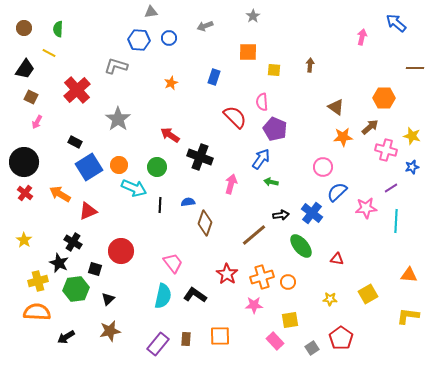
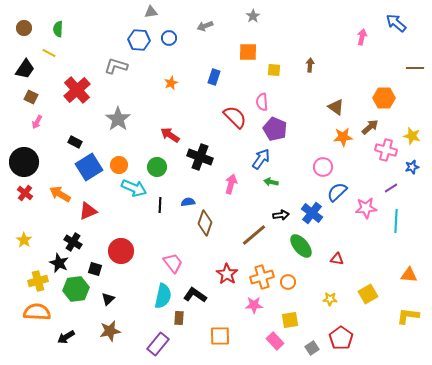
brown rectangle at (186, 339): moved 7 px left, 21 px up
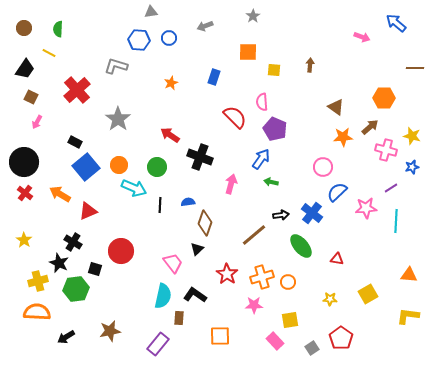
pink arrow at (362, 37): rotated 98 degrees clockwise
blue square at (89, 167): moved 3 px left; rotated 8 degrees counterclockwise
black triangle at (108, 299): moved 89 px right, 50 px up
